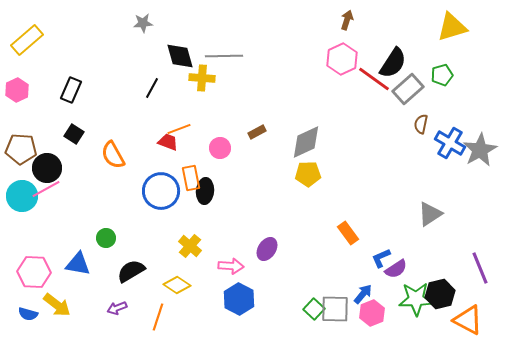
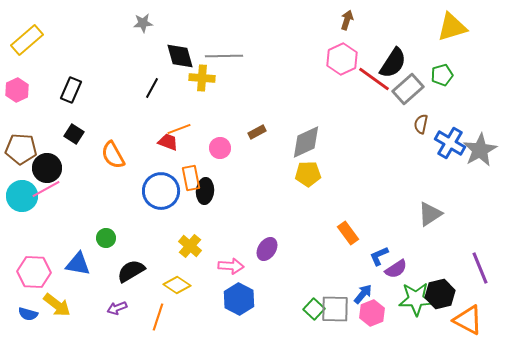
blue L-shape at (381, 258): moved 2 px left, 2 px up
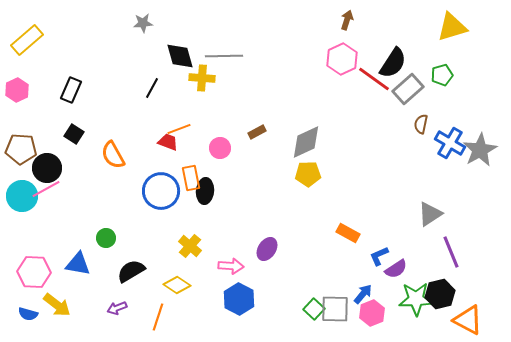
orange rectangle at (348, 233): rotated 25 degrees counterclockwise
purple line at (480, 268): moved 29 px left, 16 px up
